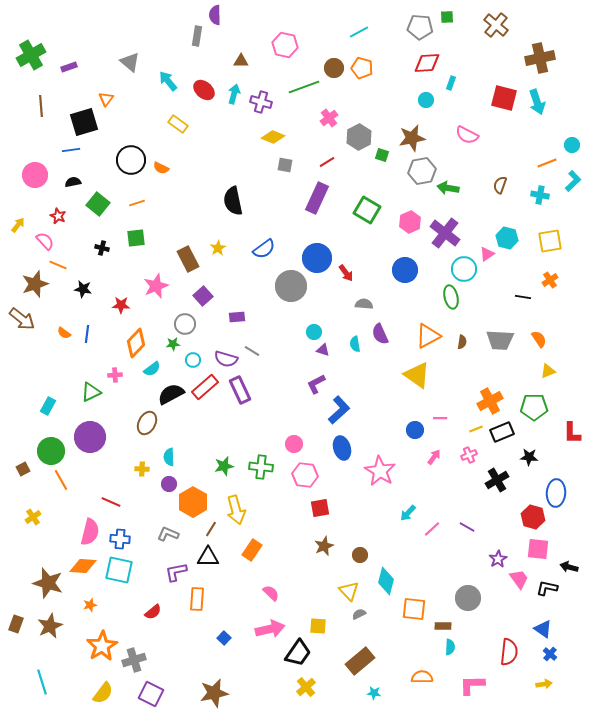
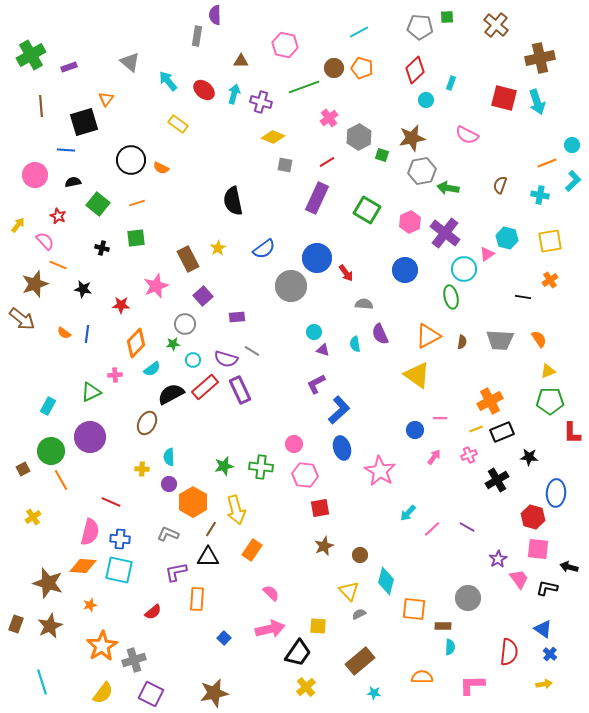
red diamond at (427, 63): moved 12 px left, 7 px down; rotated 40 degrees counterclockwise
blue line at (71, 150): moved 5 px left; rotated 12 degrees clockwise
green pentagon at (534, 407): moved 16 px right, 6 px up
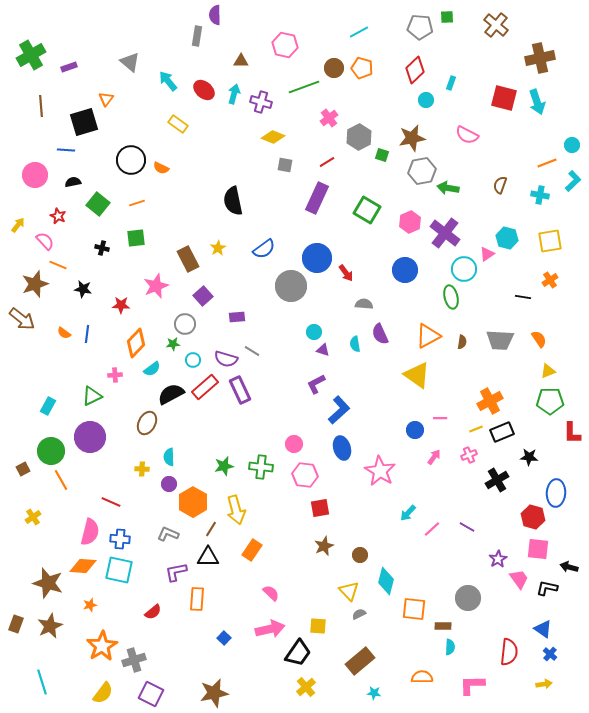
green triangle at (91, 392): moved 1 px right, 4 px down
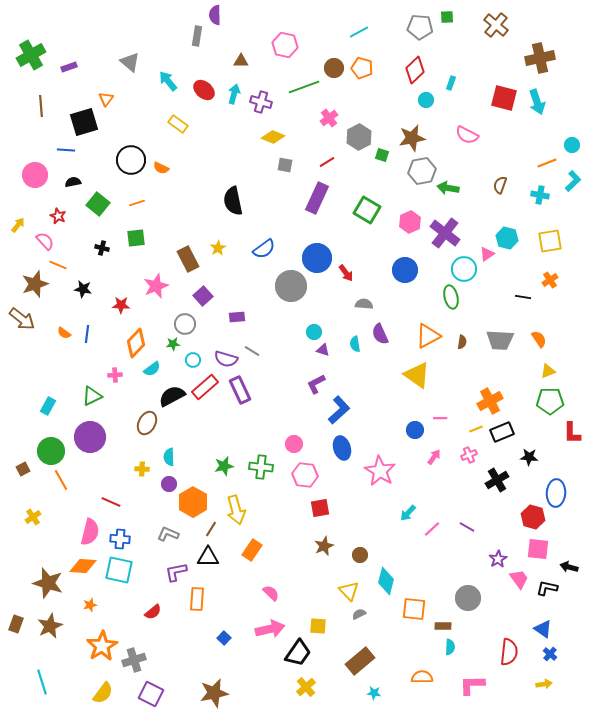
black semicircle at (171, 394): moved 1 px right, 2 px down
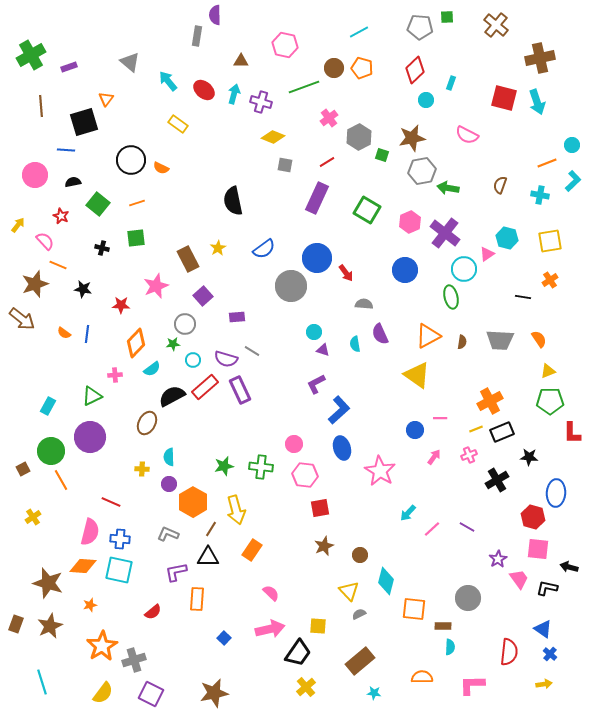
red star at (58, 216): moved 3 px right
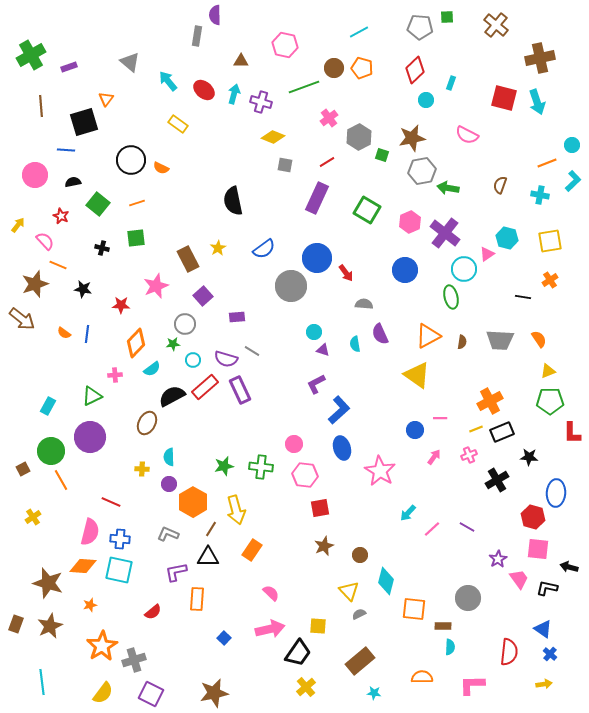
cyan line at (42, 682): rotated 10 degrees clockwise
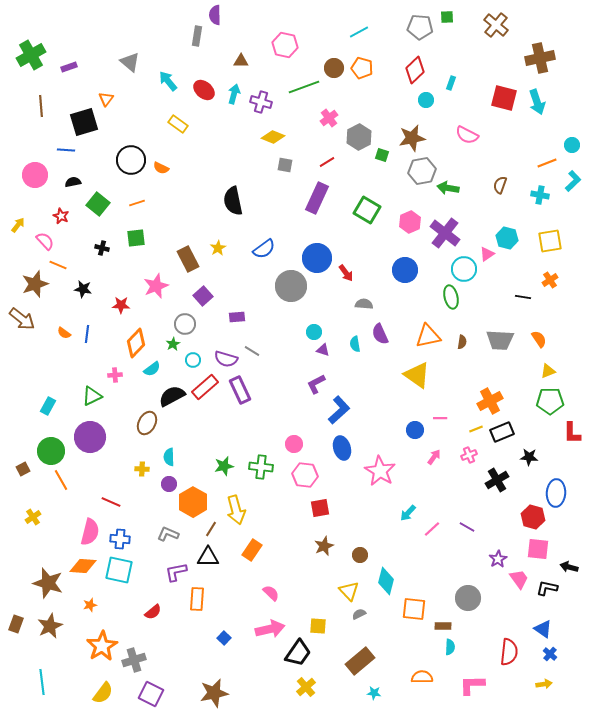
orange triangle at (428, 336): rotated 16 degrees clockwise
green star at (173, 344): rotated 24 degrees counterclockwise
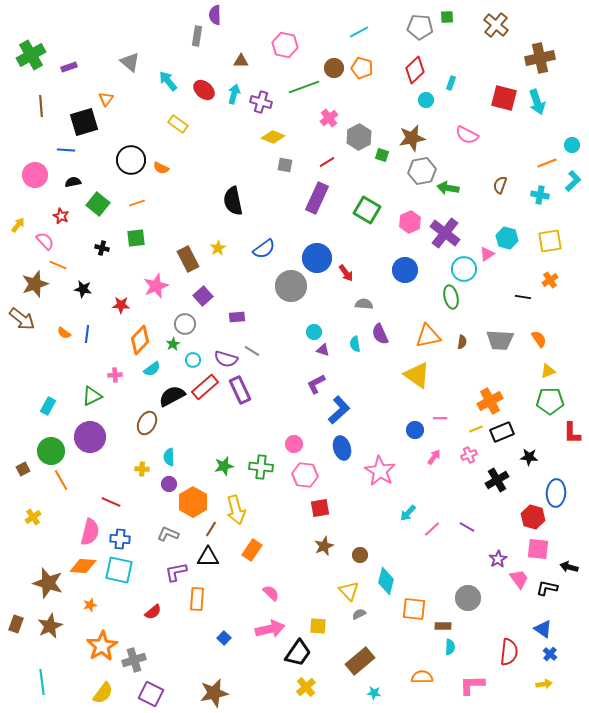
orange diamond at (136, 343): moved 4 px right, 3 px up
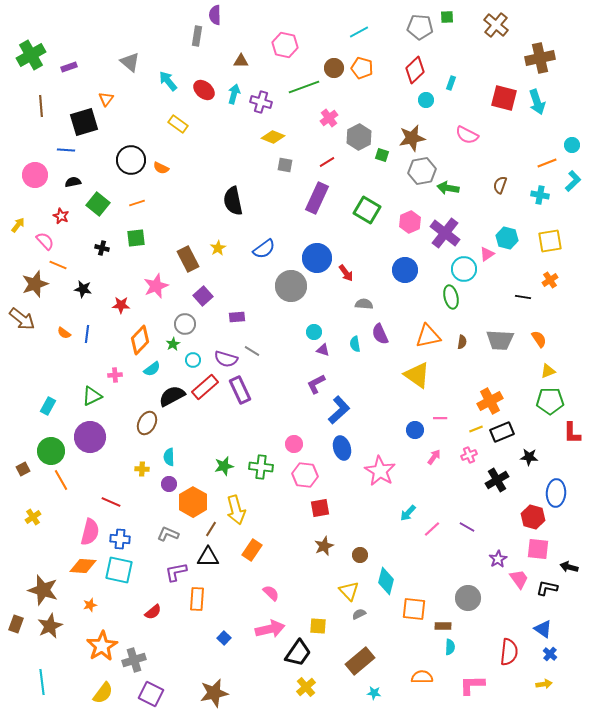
brown star at (48, 583): moved 5 px left, 7 px down
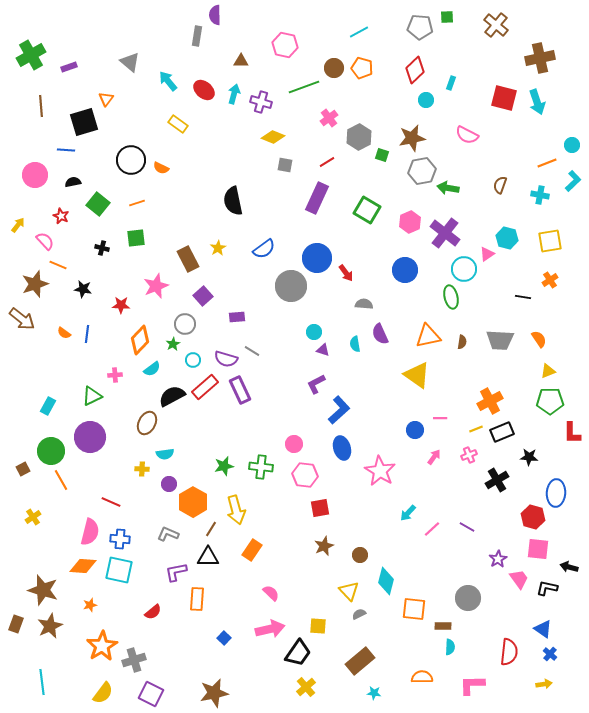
cyan semicircle at (169, 457): moved 4 px left, 3 px up; rotated 96 degrees counterclockwise
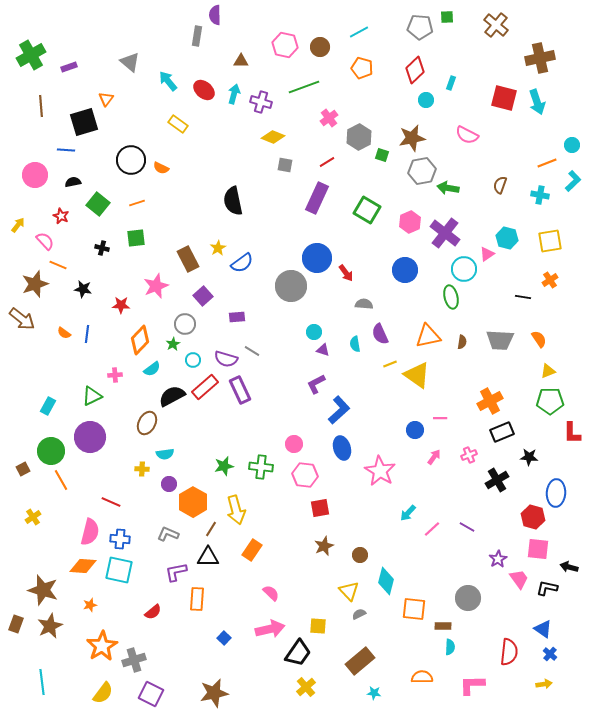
brown circle at (334, 68): moved 14 px left, 21 px up
blue semicircle at (264, 249): moved 22 px left, 14 px down
yellow line at (476, 429): moved 86 px left, 65 px up
